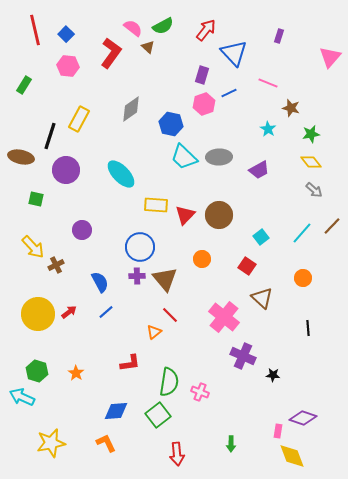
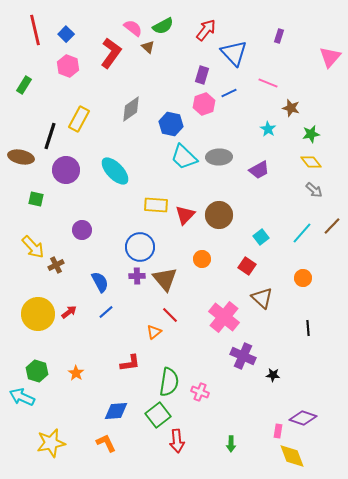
pink hexagon at (68, 66): rotated 15 degrees clockwise
cyan ellipse at (121, 174): moved 6 px left, 3 px up
red arrow at (177, 454): moved 13 px up
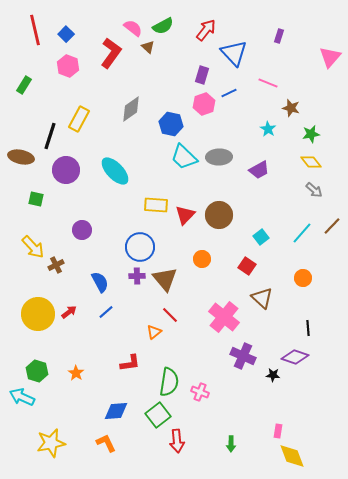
purple diamond at (303, 418): moved 8 px left, 61 px up
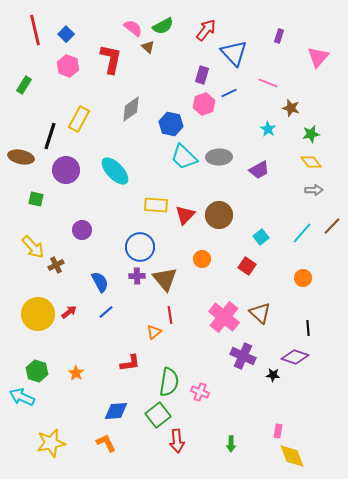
red L-shape at (111, 53): moved 6 px down; rotated 24 degrees counterclockwise
pink triangle at (330, 57): moved 12 px left
gray arrow at (314, 190): rotated 42 degrees counterclockwise
brown triangle at (262, 298): moved 2 px left, 15 px down
red line at (170, 315): rotated 36 degrees clockwise
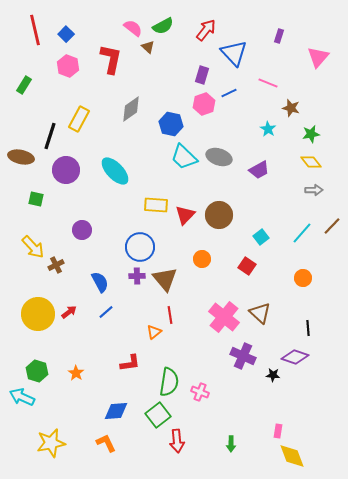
gray ellipse at (219, 157): rotated 20 degrees clockwise
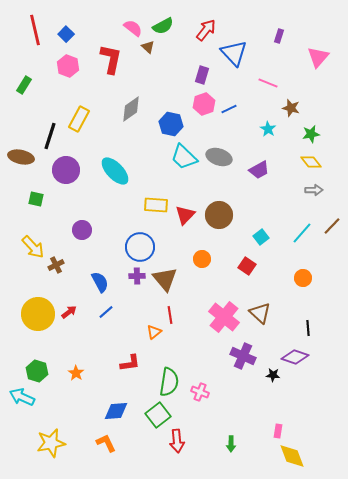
blue line at (229, 93): moved 16 px down
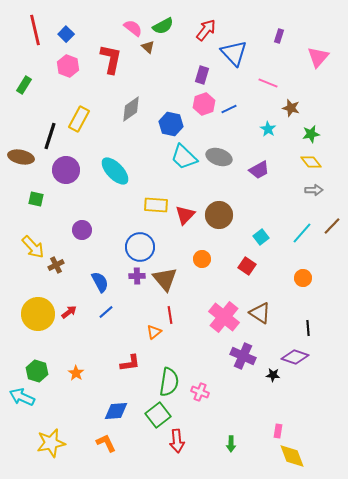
brown triangle at (260, 313): rotated 10 degrees counterclockwise
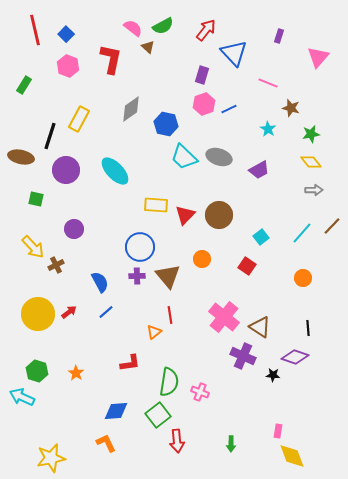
blue hexagon at (171, 124): moved 5 px left
purple circle at (82, 230): moved 8 px left, 1 px up
brown triangle at (165, 279): moved 3 px right, 3 px up
brown triangle at (260, 313): moved 14 px down
yellow star at (51, 443): moved 15 px down
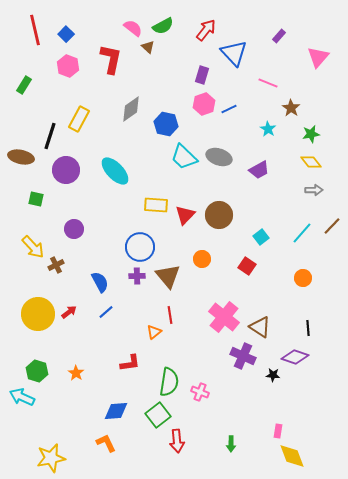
purple rectangle at (279, 36): rotated 24 degrees clockwise
brown star at (291, 108): rotated 18 degrees clockwise
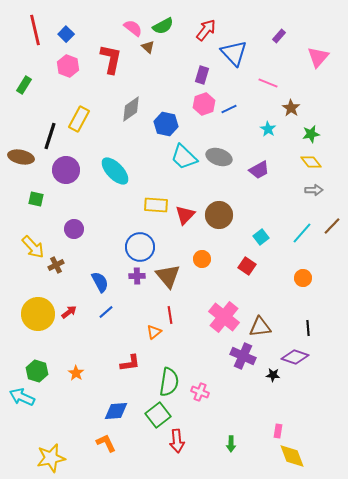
brown triangle at (260, 327): rotated 40 degrees counterclockwise
